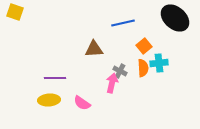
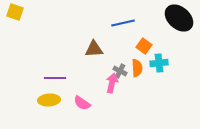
black ellipse: moved 4 px right
orange square: rotated 14 degrees counterclockwise
orange semicircle: moved 6 px left
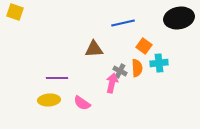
black ellipse: rotated 52 degrees counterclockwise
purple line: moved 2 px right
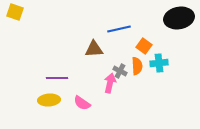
blue line: moved 4 px left, 6 px down
orange semicircle: moved 2 px up
pink arrow: moved 2 px left
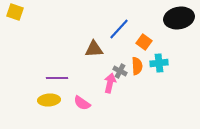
blue line: rotated 35 degrees counterclockwise
orange square: moved 4 px up
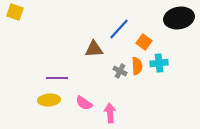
pink arrow: moved 30 px down; rotated 18 degrees counterclockwise
pink semicircle: moved 2 px right
